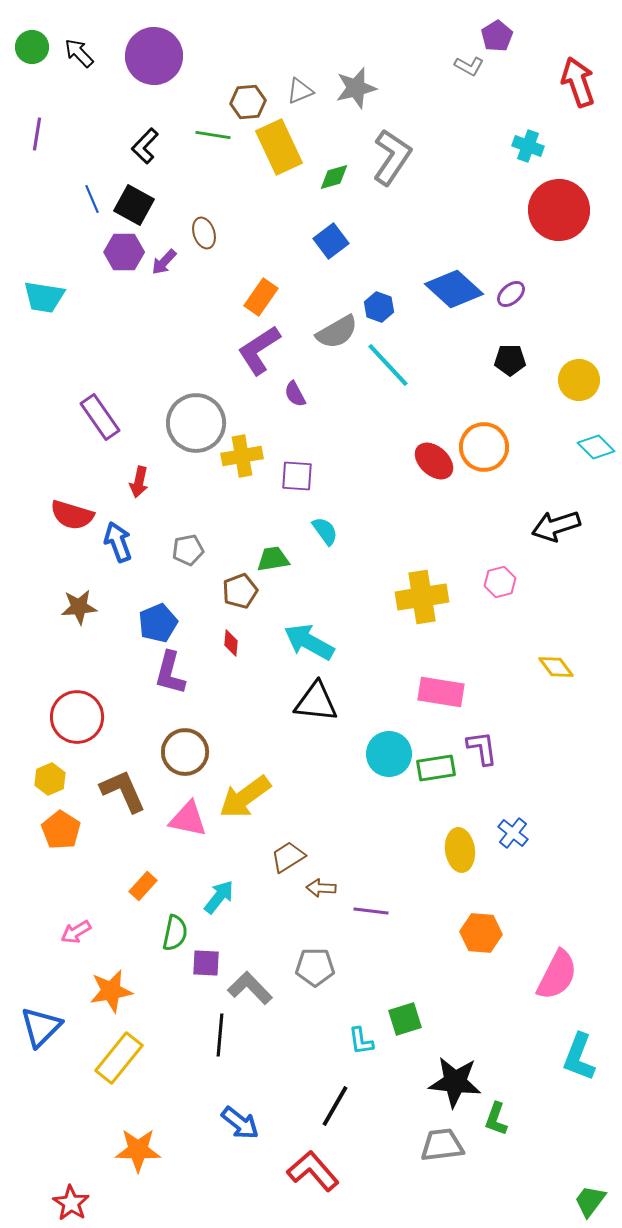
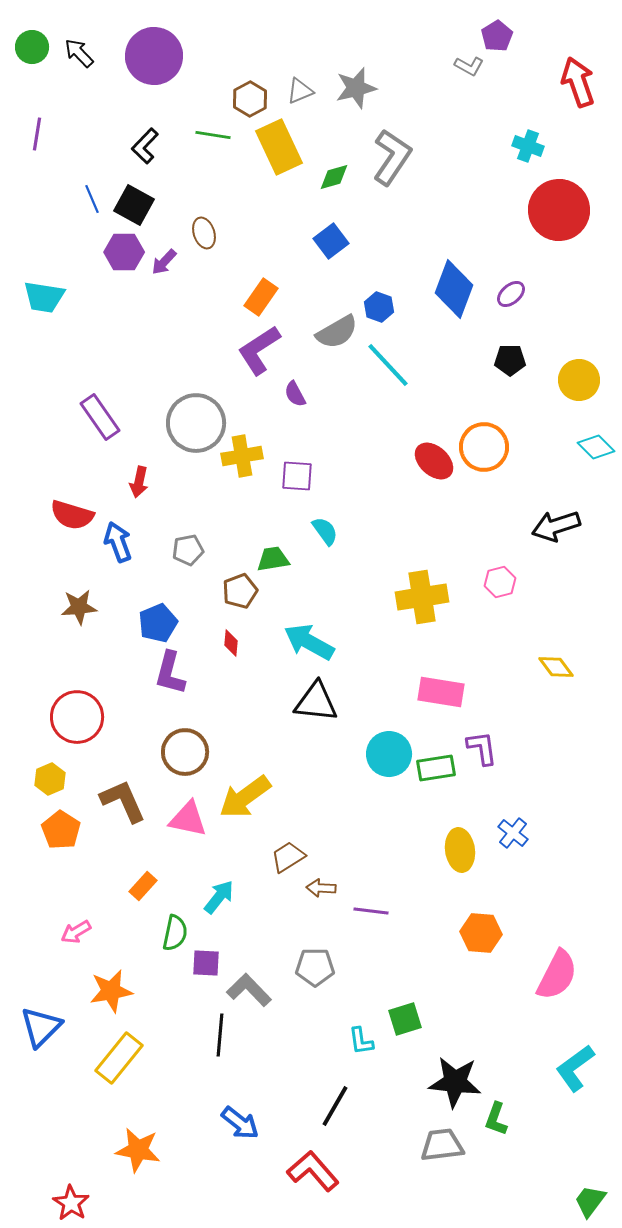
brown hexagon at (248, 102): moved 2 px right, 3 px up; rotated 24 degrees counterclockwise
blue diamond at (454, 289): rotated 68 degrees clockwise
brown L-shape at (123, 791): moved 10 px down
gray L-shape at (250, 988): moved 1 px left, 2 px down
cyan L-shape at (579, 1057): moved 4 px left, 11 px down; rotated 33 degrees clockwise
orange star at (138, 1150): rotated 9 degrees clockwise
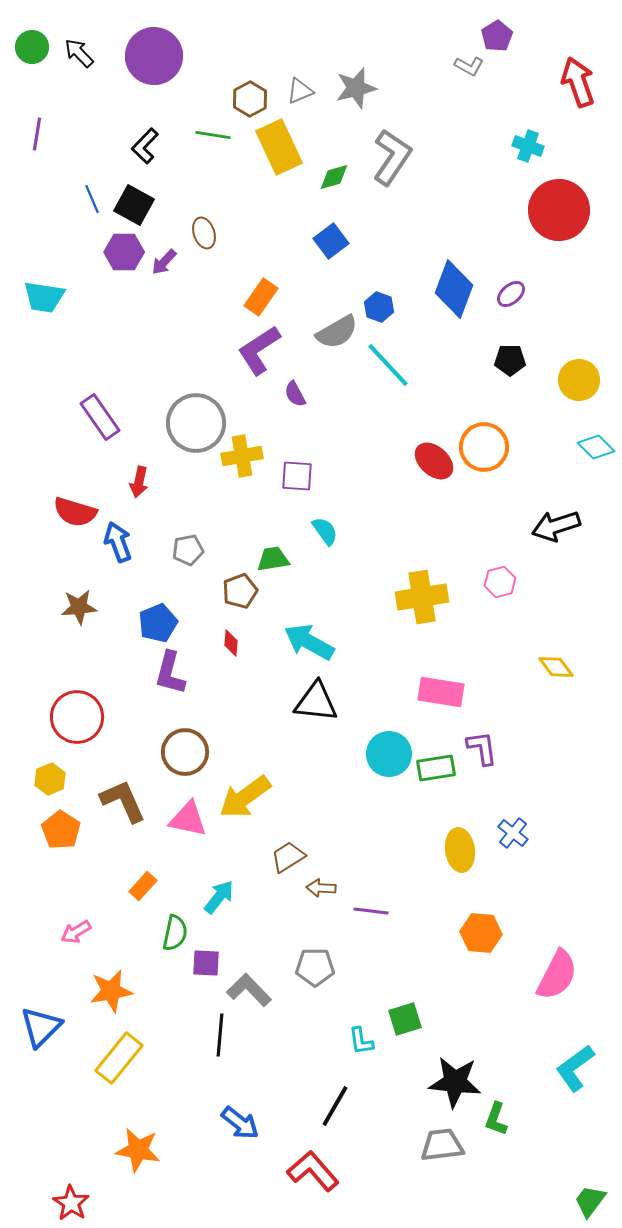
red semicircle at (72, 515): moved 3 px right, 3 px up
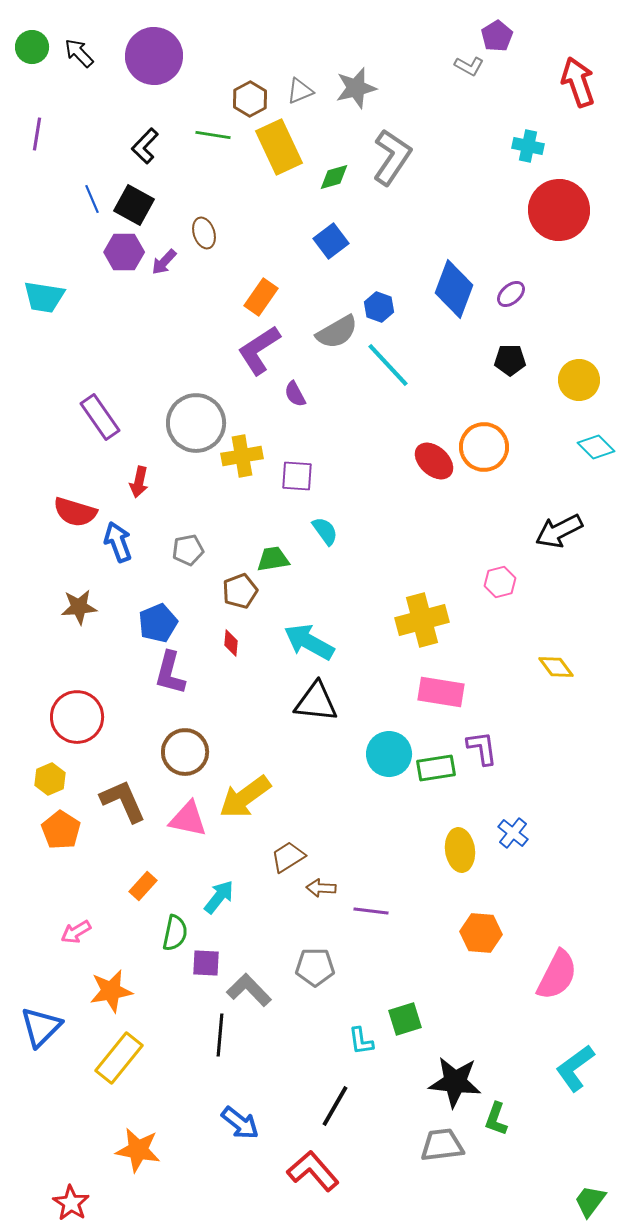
cyan cross at (528, 146): rotated 8 degrees counterclockwise
black arrow at (556, 526): moved 3 px right, 5 px down; rotated 9 degrees counterclockwise
yellow cross at (422, 597): moved 23 px down; rotated 6 degrees counterclockwise
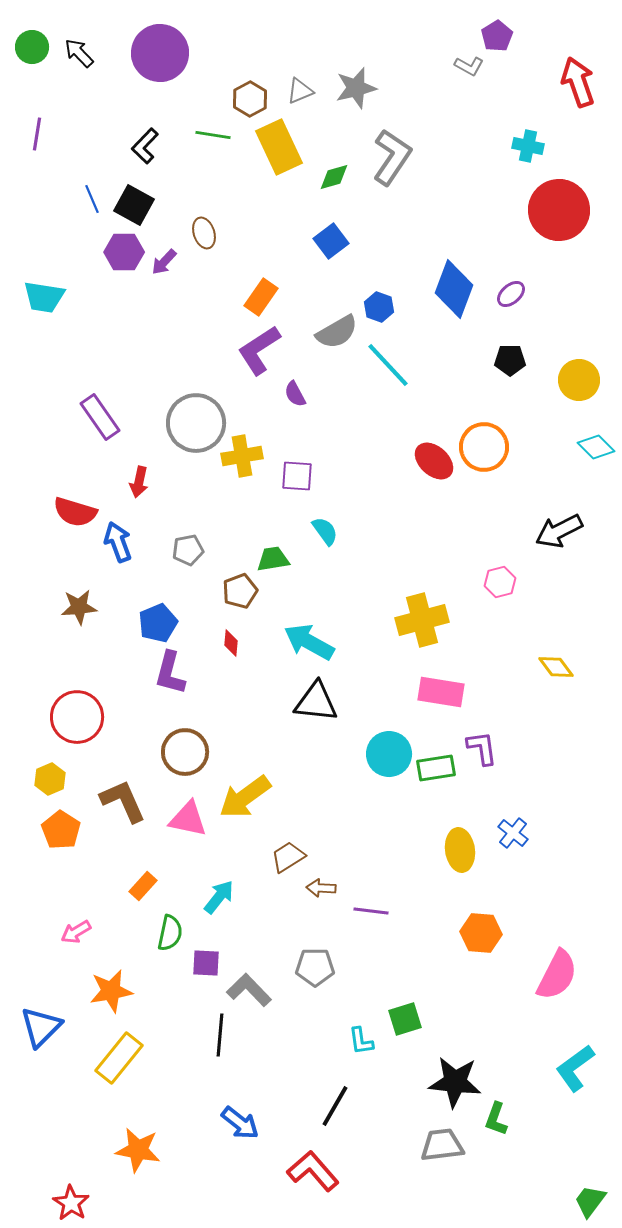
purple circle at (154, 56): moved 6 px right, 3 px up
green semicircle at (175, 933): moved 5 px left
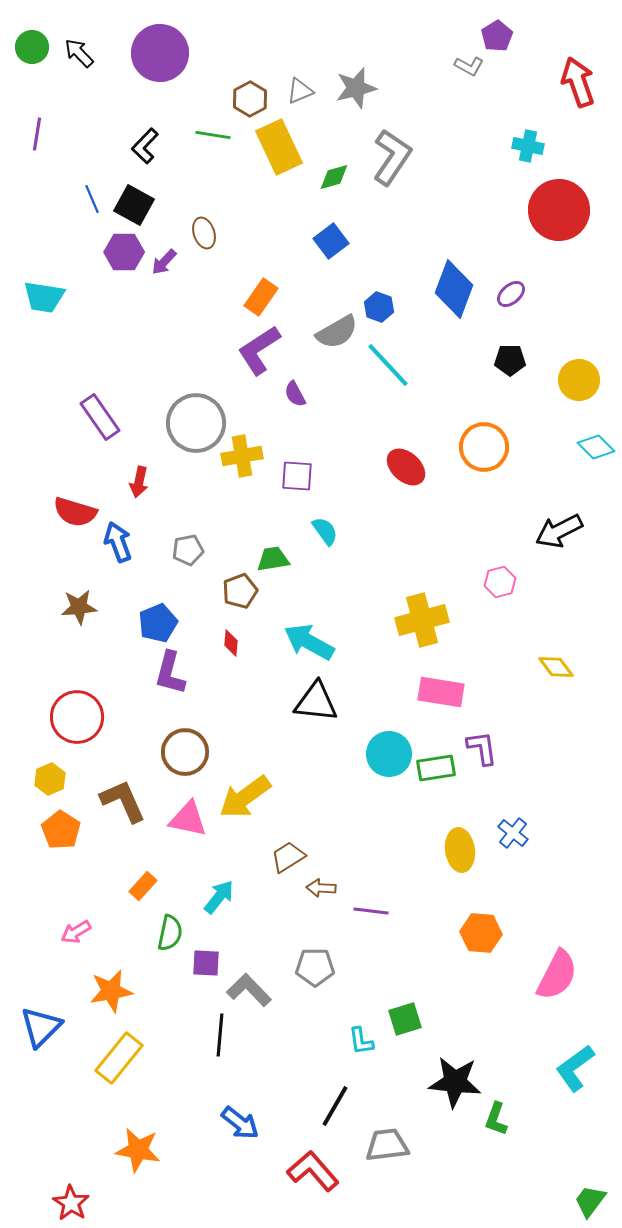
red ellipse at (434, 461): moved 28 px left, 6 px down
gray trapezoid at (442, 1145): moved 55 px left
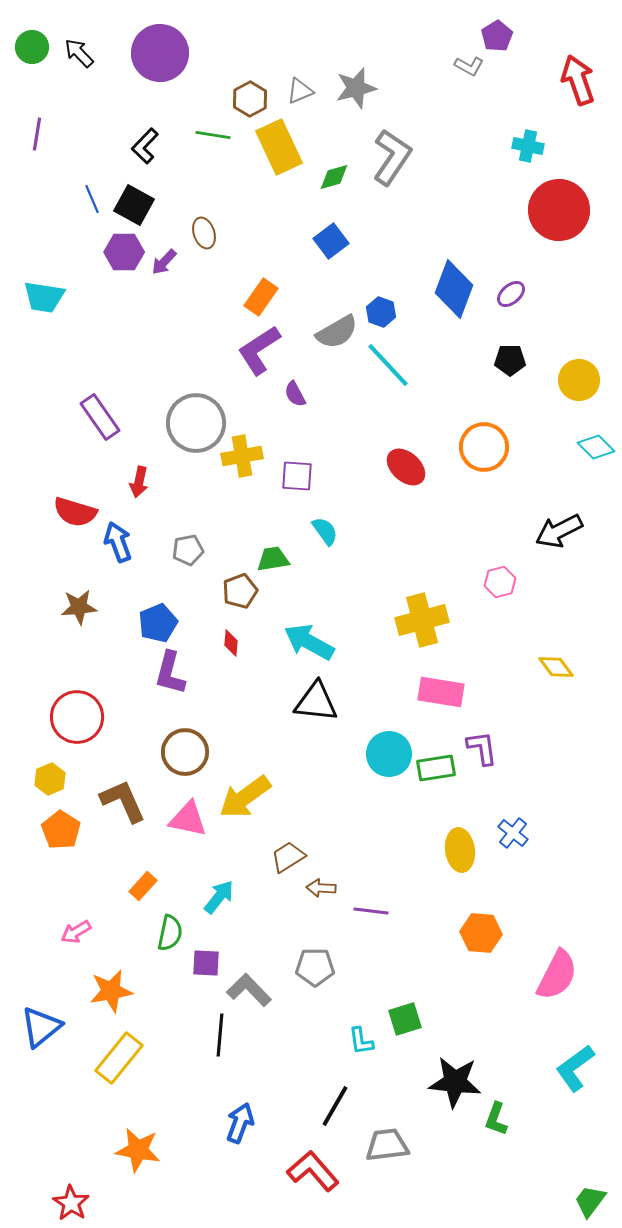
red arrow at (578, 82): moved 2 px up
blue hexagon at (379, 307): moved 2 px right, 5 px down
blue triangle at (41, 1027): rotated 6 degrees clockwise
blue arrow at (240, 1123): rotated 108 degrees counterclockwise
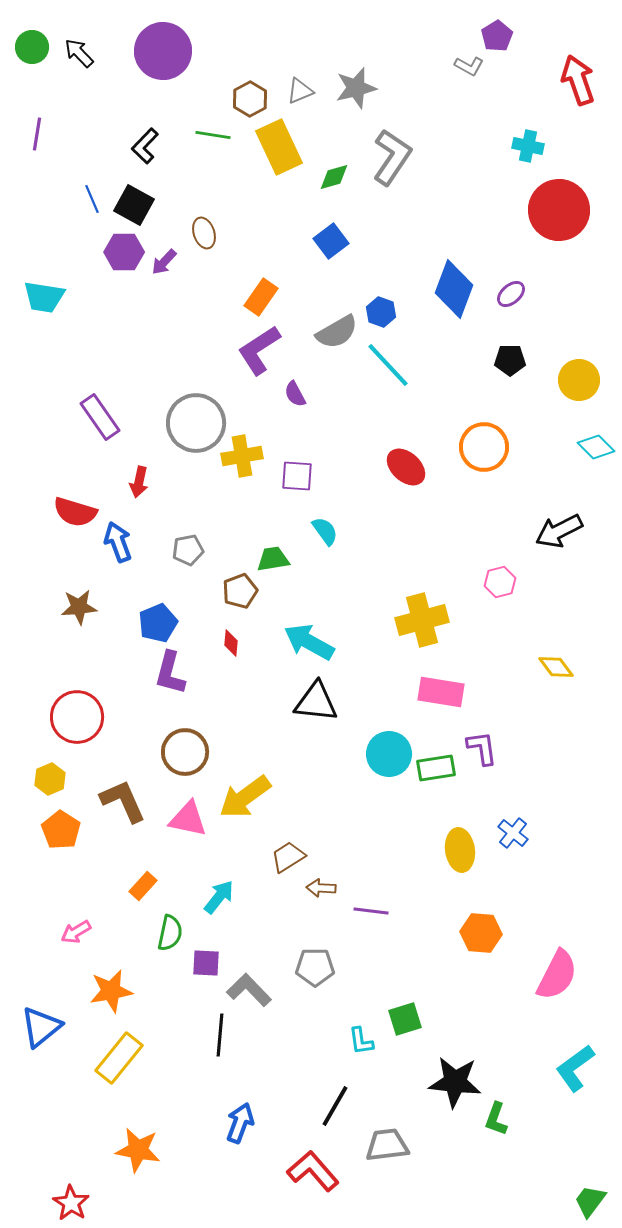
purple circle at (160, 53): moved 3 px right, 2 px up
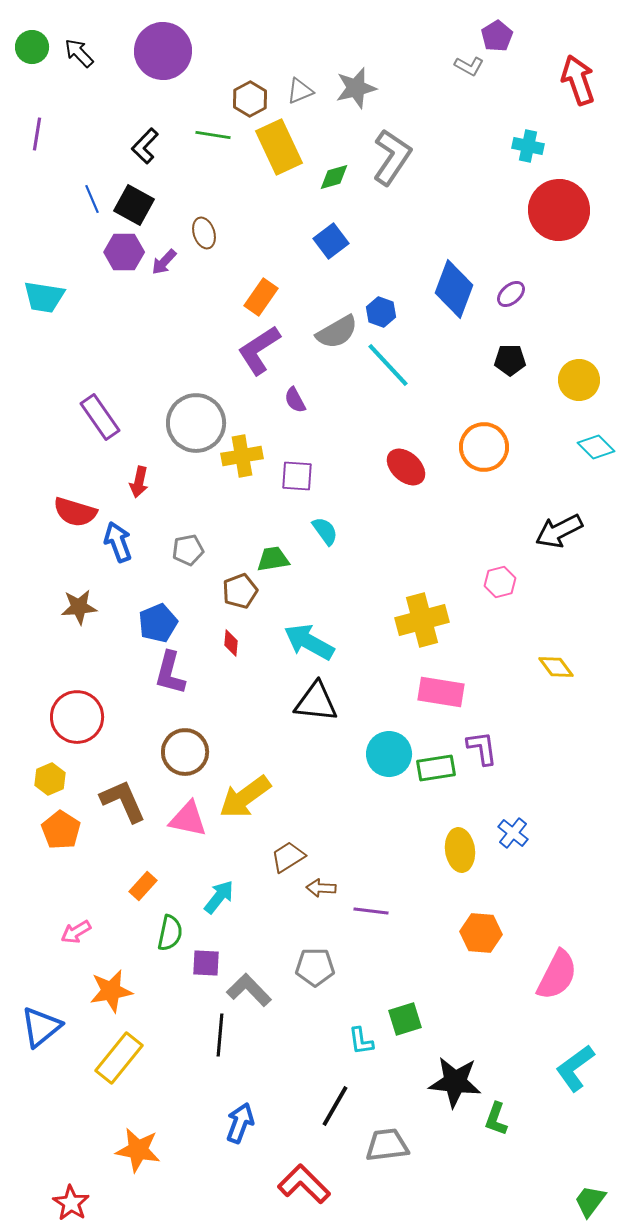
purple semicircle at (295, 394): moved 6 px down
red L-shape at (313, 1171): moved 9 px left, 13 px down; rotated 4 degrees counterclockwise
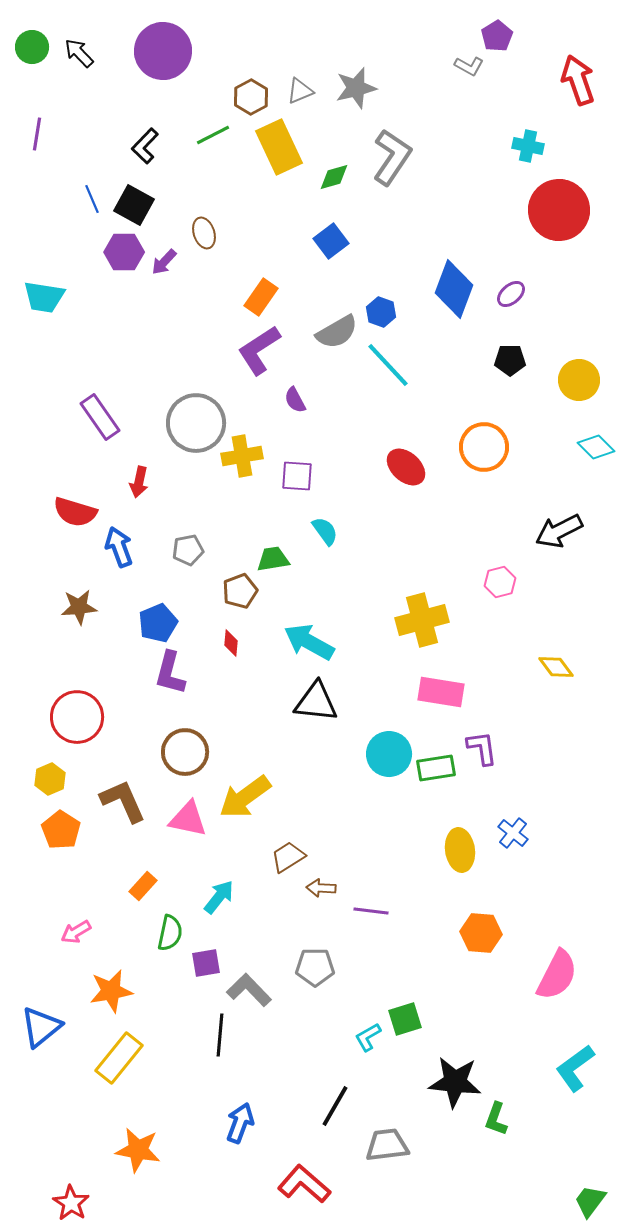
brown hexagon at (250, 99): moved 1 px right, 2 px up
green line at (213, 135): rotated 36 degrees counterclockwise
blue arrow at (118, 542): moved 1 px right, 5 px down
purple square at (206, 963): rotated 12 degrees counterclockwise
cyan L-shape at (361, 1041): moved 7 px right, 4 px up; rotated 68 degrees clockwise
red L-shape at (304, 1184): rotated 4 degrees counterclockwise
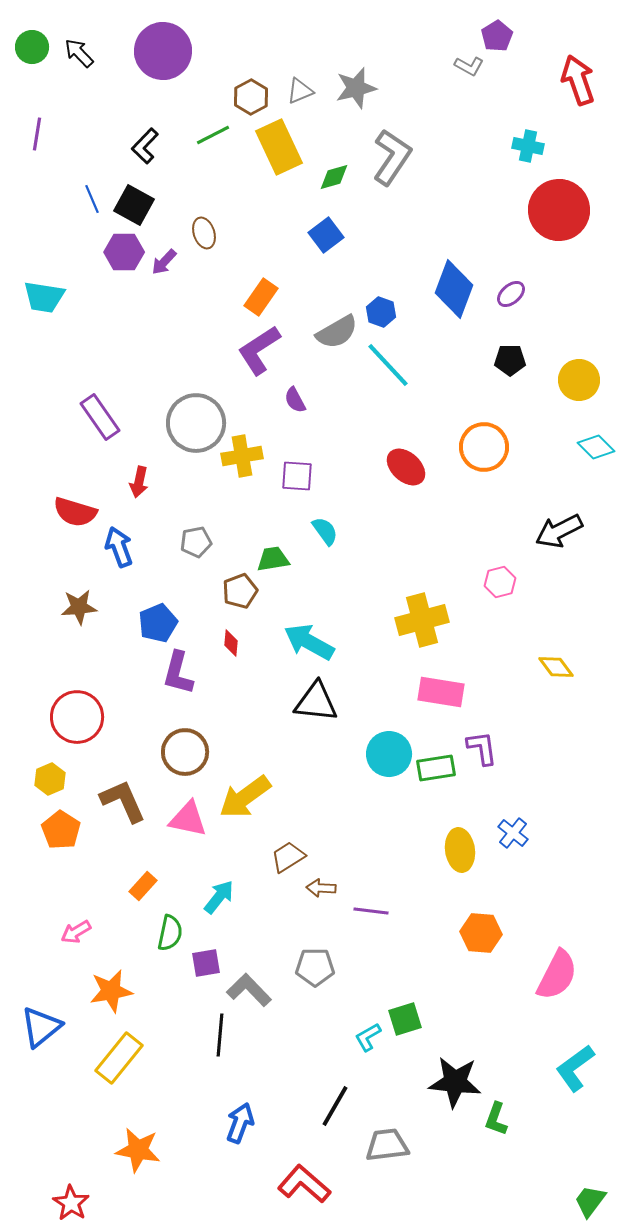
blue square at (331, 241): moved 5 px left, 6 px up
gray pentagon at (188, 550): moved 8 px right, 8 px up
purple L-shape at (170, 673): moved 8 px right
